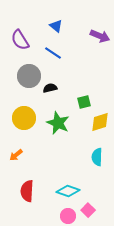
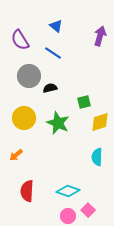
purple arrow: rotated 96 degrees counterclockwise
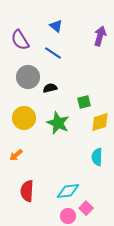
gray circle: moved 1 px left, 1 px down
cyan diamond: rotated 25 degrees counterclockwise
pink square: moved 2 px left, 2 px up
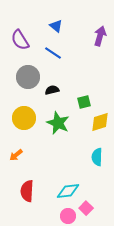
black semicircle: moved 2 px right, 2 px down
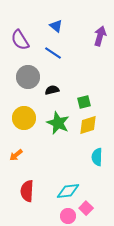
yellow diamond: moved 12 px left, 3 px down
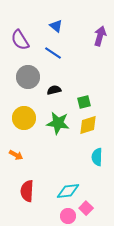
black semicircle: moved 2 px right
green star: rotated 15 degrees counterclockwise
orange arrow: rotated 112 degrees counterclockwise
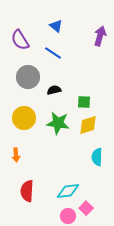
green square: rotated 16 degrees clockwise
orange arrow: rotated 56 degrees clockwise
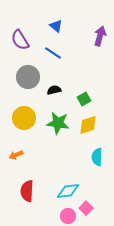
green square: moved 3 px up; rotated 32 degrees counterclockwise
orange arrow: rotated 72 degrees clockwise
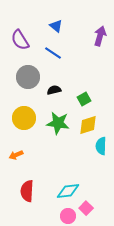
cyan semicircle: moved 4 px right, 11 px up
